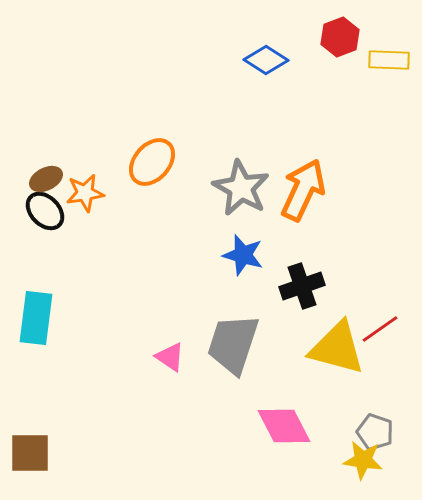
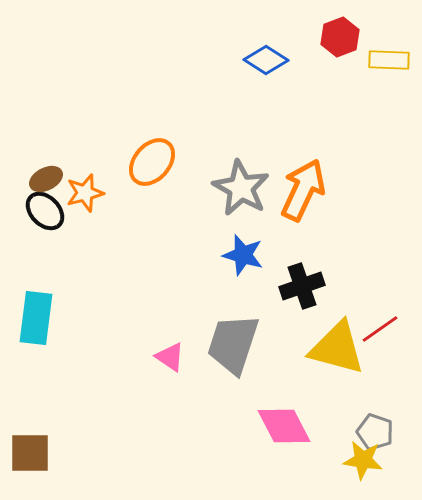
orange star: rotated 6 degrees counterclockwise
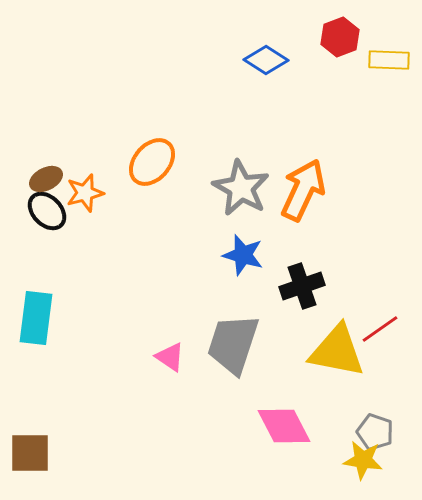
black ellipse: moved 2 px right
yellow triangle: moved 3 px down; rotated 4 degrees counterclockwise
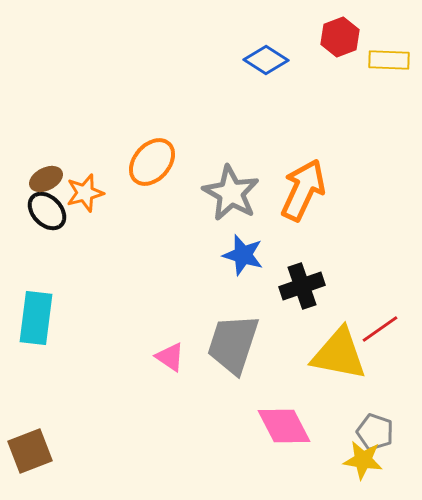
gray star: moved 10 px left, 5 px down
yellow triangle: moved 2 px right, 3 px down
brown square: moved 2 px up; rotated 21 degrees counterclockwise
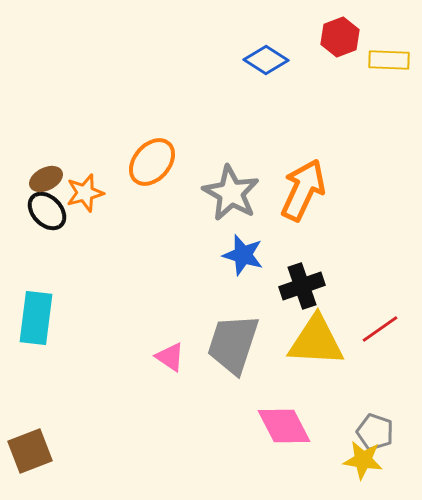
yellow triangle: moved 23 px left, 13 px up; rotated 8 degrees counterclockwise
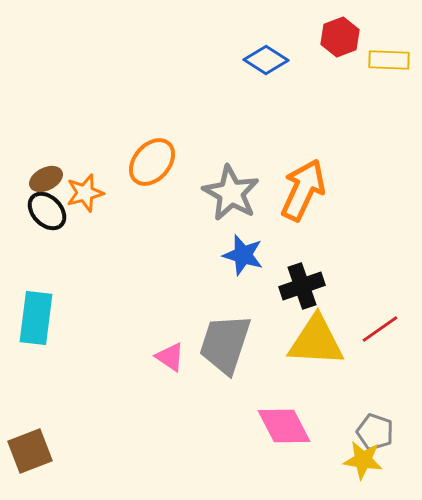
gray trapezoid: moved 8 px left
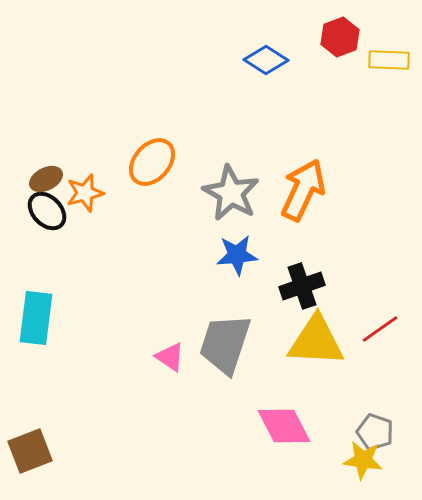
blue star: moved 6 px left; rotated 21 degrees counterclockwise
